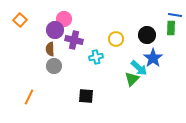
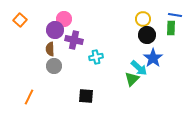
yellow circle: moved 27 px right, 20 px up
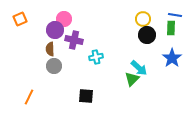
orange square: moved 1 px up; rotated 24 degrees clockwise
blue star: moved 19 px right
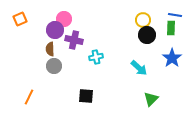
yellow circle: moved 1 px down
green triangle: moved 19 px right, 20 px down
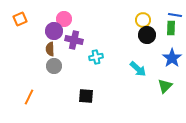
purple circle: moved 1 px left, 1 px down
cyan arrow: moved 1 px left, 1 px down
green triangle: moved 14 px right, 13 px up
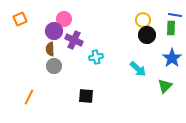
purple cross: rotated 12 degrees clockwise
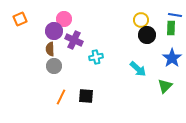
yellow circle: moved 2 px left
orange line: moved 32 px right
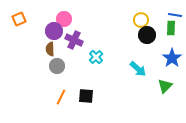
orange square: moved 1 px left
cyan cross: rotated 32 degrees counterclockwise
gray circle: moved 3 px right
